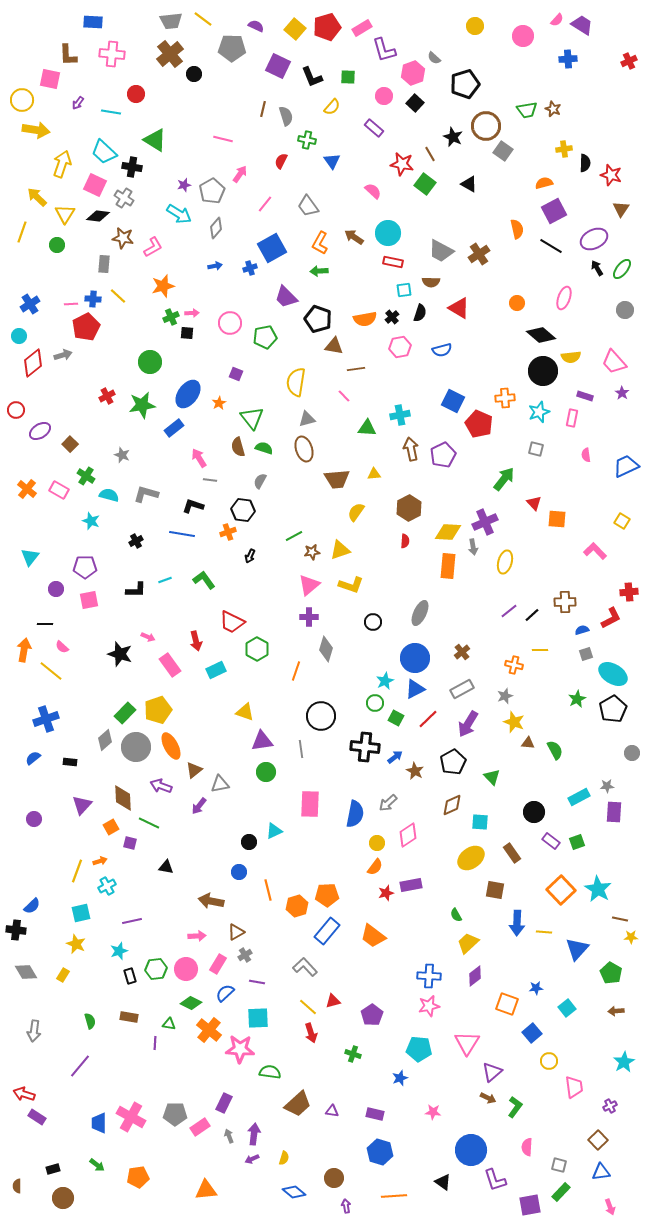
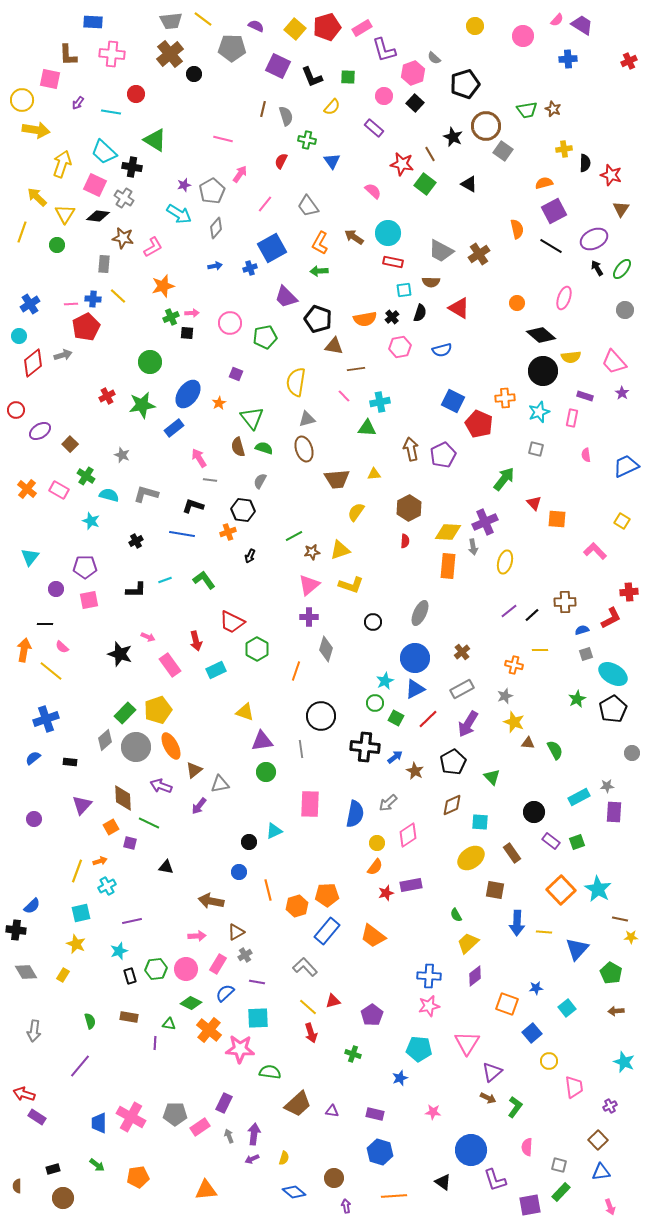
cyan cross at (400, 415): moved 20 px left, 13 px up
cyan star at (624, 1062): rotated 20 degrees counterclockwise
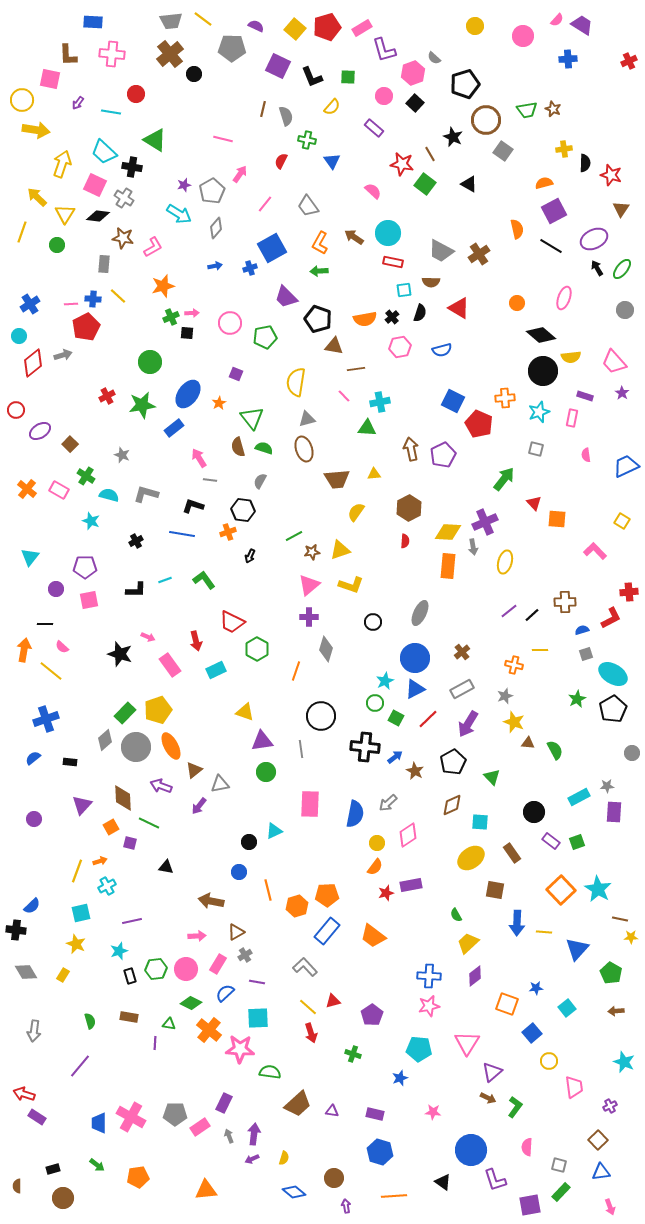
brown circle at (486, 126): moved 6 px up
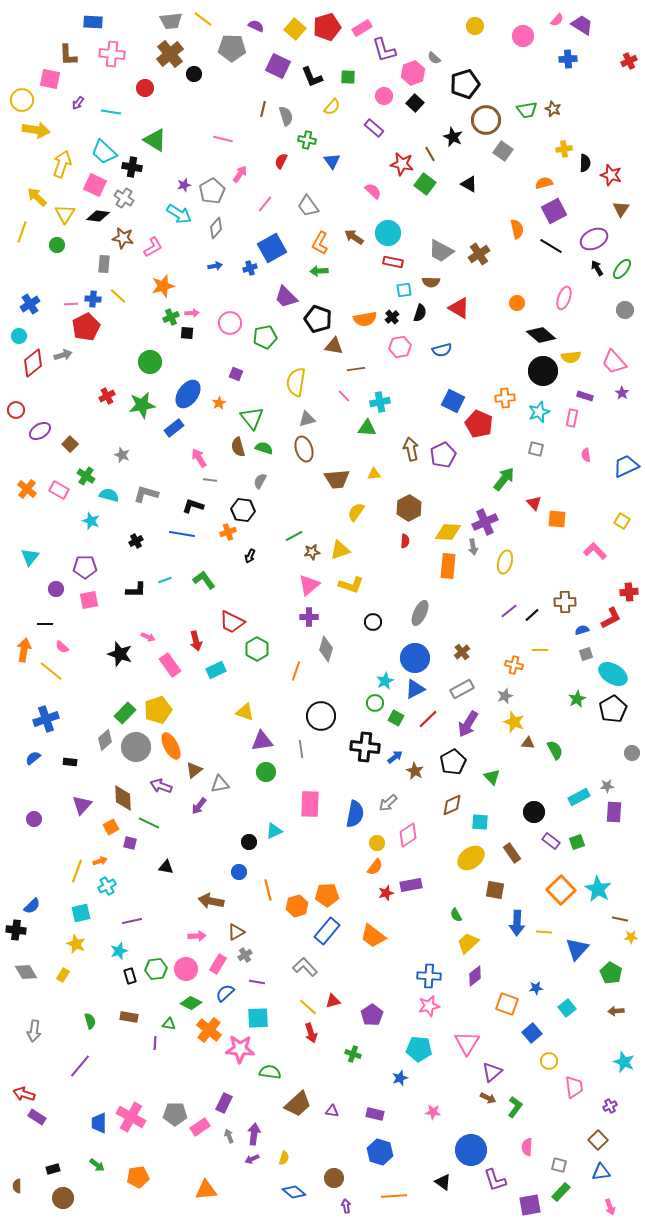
red circle at (136, 94): moved 9 px right, 6 px up
